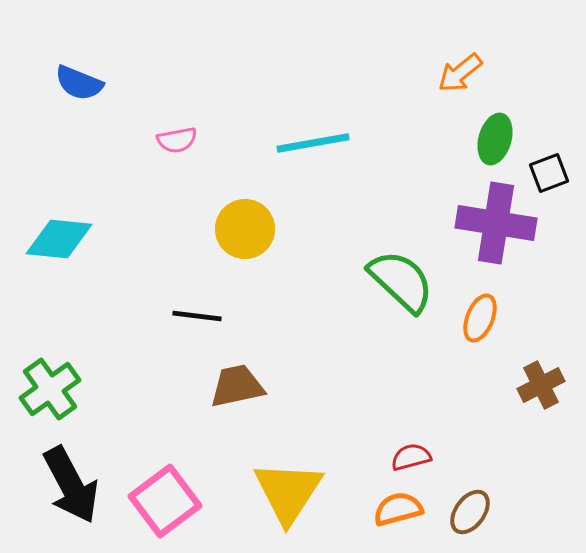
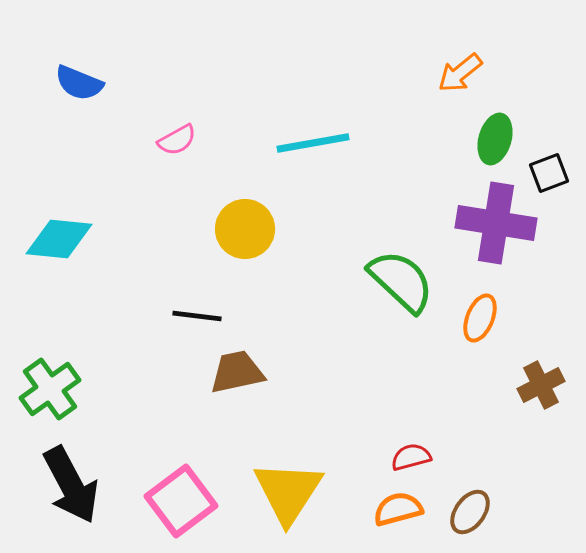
pink semicircle: rotated 18 degrees counterclockwise
brown trapezoid: moved 14 px up
pink square: moved 16 px right
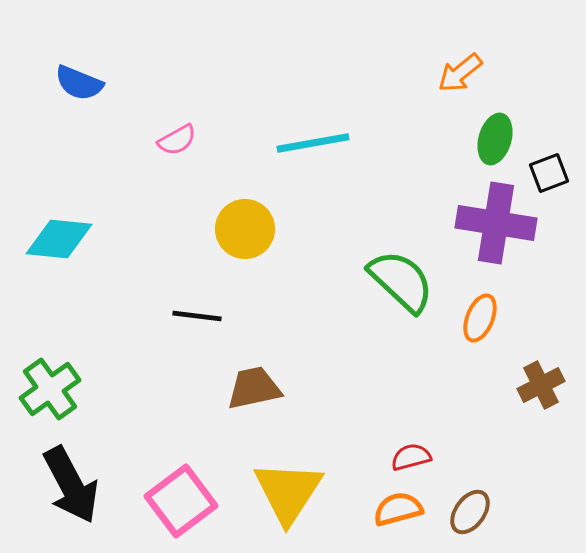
brown trapezoid: moved 17 px right, 16 px down
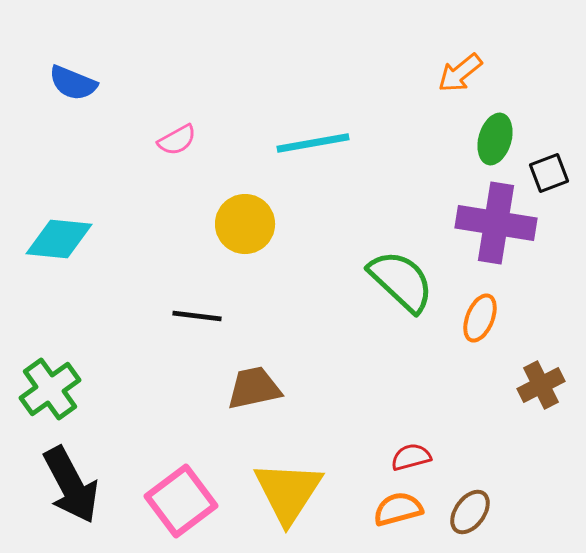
blue semicircle: moved 6 px left
yellow circle: moved 5 px up
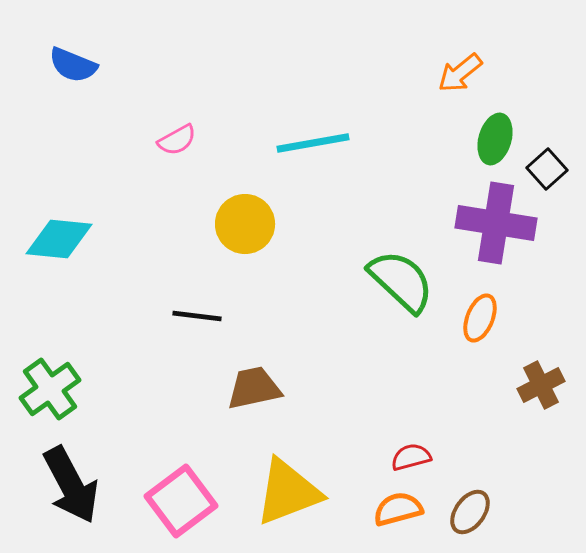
blue semicircle: moved 18 px up
black square: moved 2 px left, 4 px up; rotated 21 degrees counterclockwise
yellow triangle: rotated 36 degrees clockwise
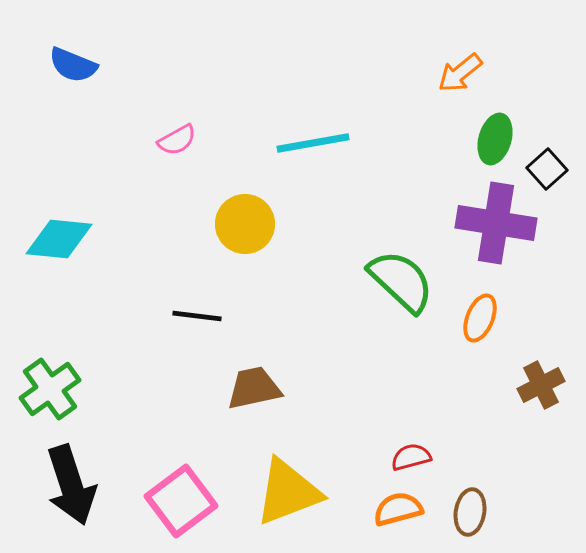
black arrow: rotated 10 degrees clockwise
brown ellipse: rotated 27 degrees counterclockwise
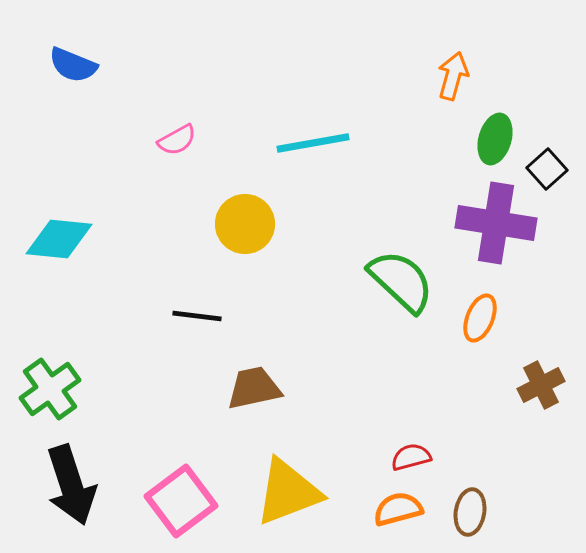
orange arrow: moved 7 px left, 3 px down; rotated 144 degrees clockwise
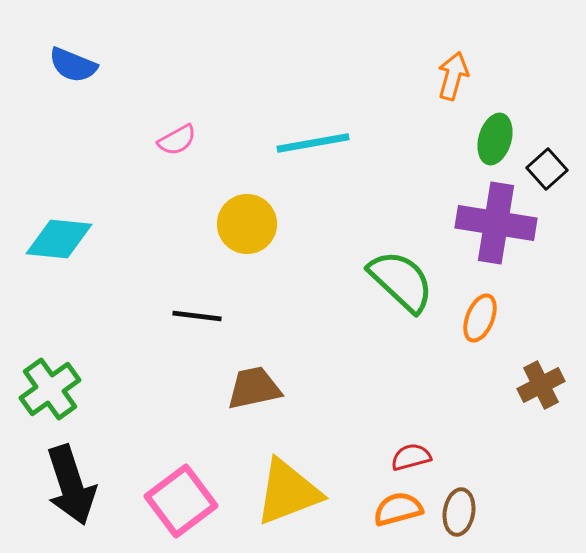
yellow circle: moved 2 px right
brown ellipse: moved 11 px left
